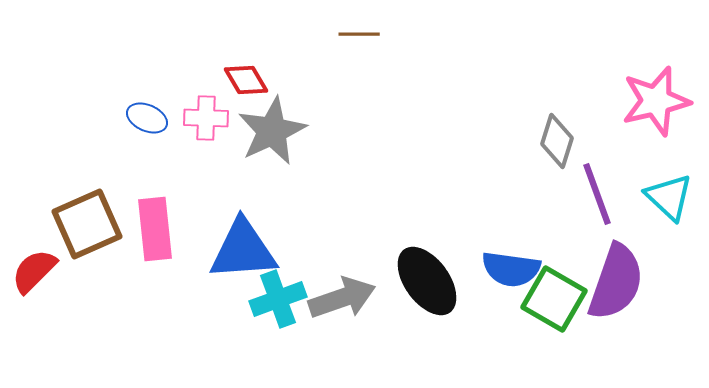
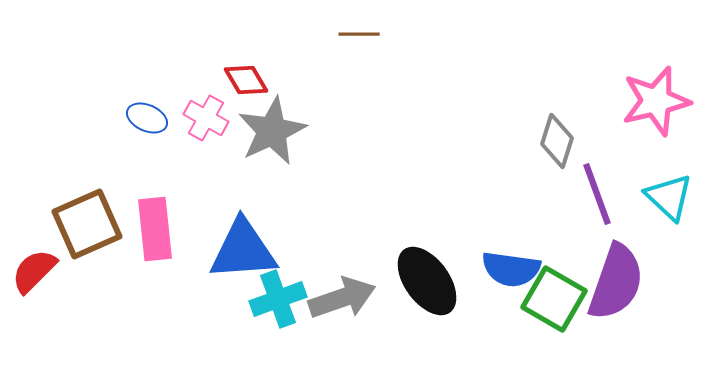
pink cross: rotated 27 degrees clockwise
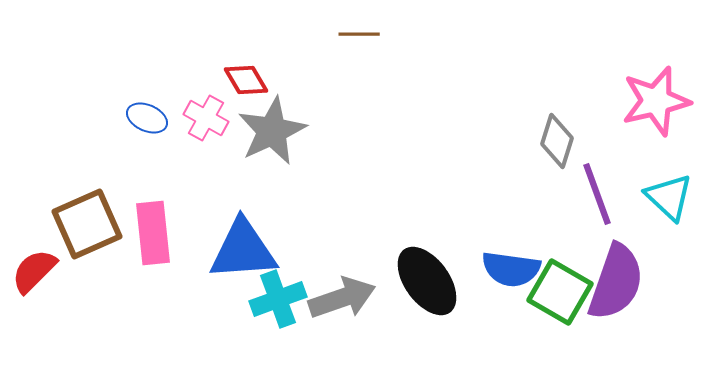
pink rectangle: moved 2 px left, 4 px down
green square: moved 6 px right, 7 px up
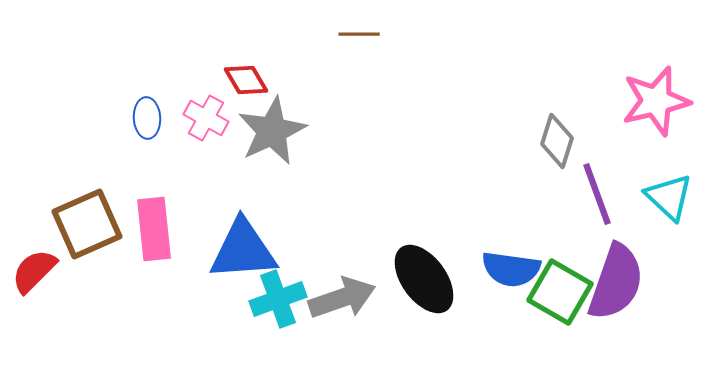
blue ellipse: rotated 63 degrees clockwise
pink rectangle: moved 1 px right, 4 px up
black ellipse: moved 3 px left, 2 px up
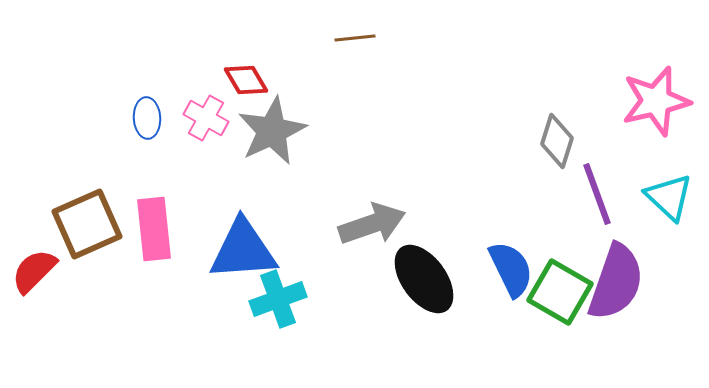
brown line: moved 4 px left, 4 px down; rotated 6 degrees counterclockwise
blue semicircle: rotated 124 degrees counterclockwise
gray arrow: moved 30 px right, 74 px up
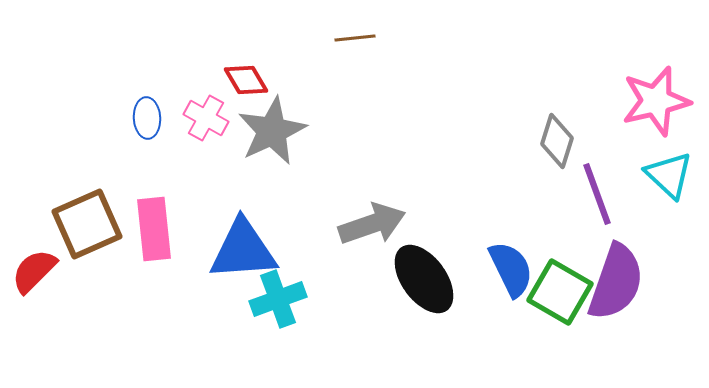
cyan triangle: moved 22 px up
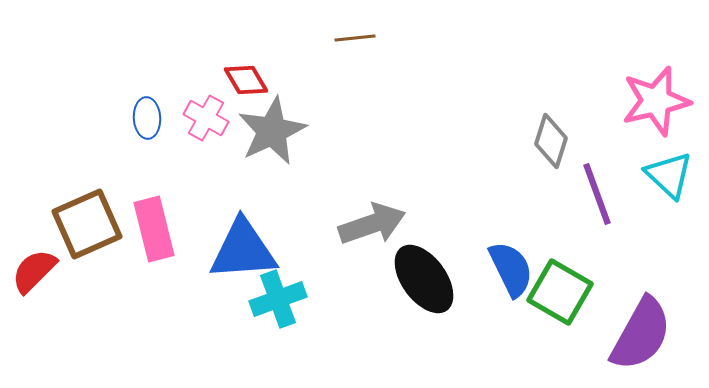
gray diamond: moved 6 px left
pink rectangle: rotated 8 degrees counterclockwise
purple semicircle: moved 25 px right, 52 px down; rotated 10 degrees clockwise
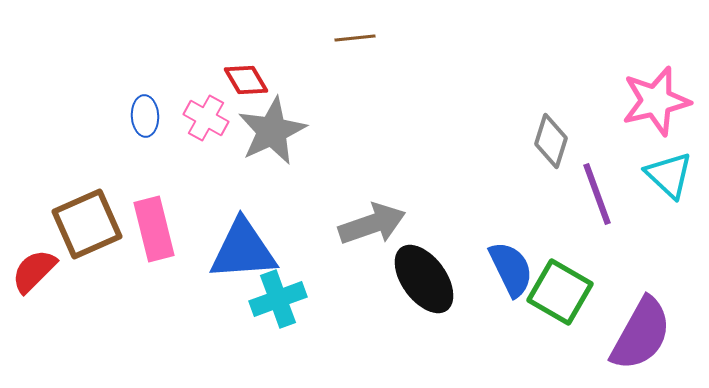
blue ellipse: moved 2 px left, 2 px up
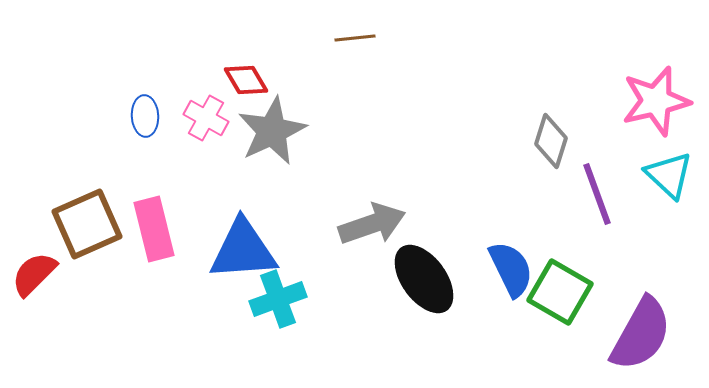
red semicircle: moved 3 px down
